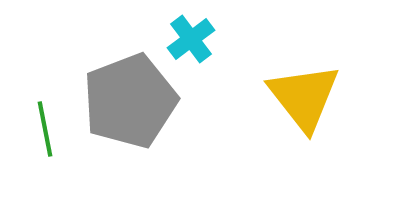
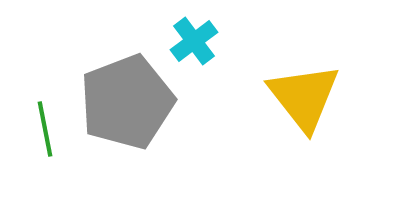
cyan cross: moved 3 px right, 2 px down
gray pentagon: moved 3 px left, 1 px down
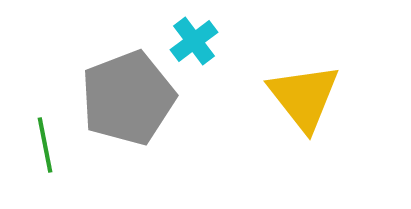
gray pentagon: moved 1 px right, 4 px up
green line: moved 16 px down
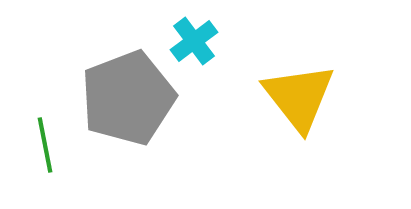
yellow triangle: moved 5 px left
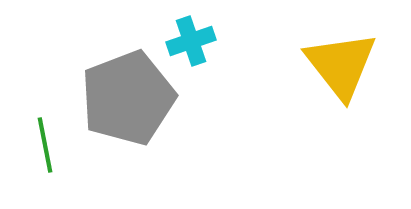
cyan cross: moved 3 px left; rotated 18 degrees clockwise
yellow triangle: moved 42 px right, 32 px up
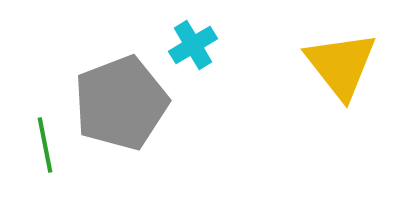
cyan cross: moved 2 px right, 4 px down; rotated 12 degrees counterclockwise
gray pentagon: moved 7 px left, 5 px down
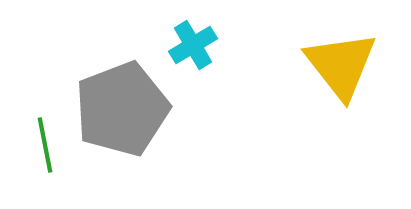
gray pentagon: moved 1 px right, 6 px down
